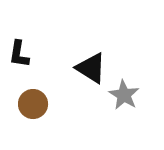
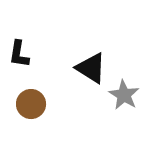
brown circle: moved 2 px left
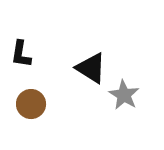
black L-shape: moved 2 px right
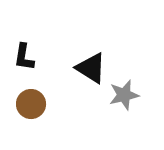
black L-shape: moved 3 px right, 3 px down
gray star: rotated 28 degrees clockwise
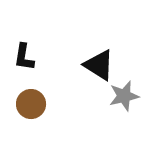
black triangle: moved 8 px right, 3 px up
gray star: moved 1 px down
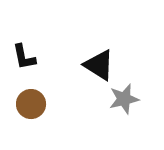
black L-shape: rotated 20 degrees counterclockwise
gray star: moved 3 px down
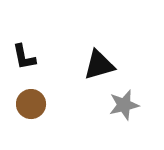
black triangle: rotated 48 degrees counterclockwise
gray star: moved 6 px down
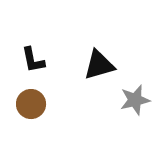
black L-shape: moved 9 px right, 3 px down
gray star: moved 11 px right, 5 px up
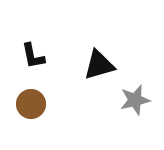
black L-shape: moved 4 px up
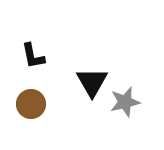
black triangle: moved 7 px left, 17 px down; rotated 44 degrees counterclockwise
gray star: moved 10 px left, 2 px down
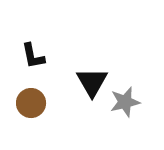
brown circle: moved 1 px up
